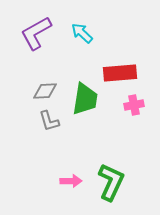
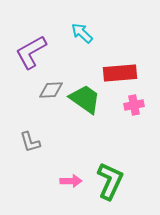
purple L-shape: moved 5 px left, 19 px down
gray diamond: moved 6 px right, 1 px up
green trapezoid: rotated 64 degrees counterclockwise
gray L-shape: moved 19 px left, 21 px down
green L-shape: moved 1 px left, 1 px up
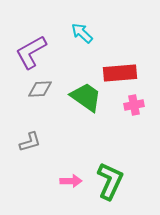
gray diamond: moved 11 px left, 1 px up
green trapezoid: moved 1 px right, 2 px up
gray L-shape: rotated 90 degrees counterclockwise
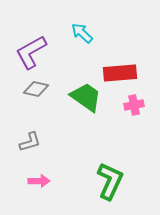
gray diamond: moved 4 px left; rotated 15 degrees clockwise
pink arrow: moved 32 px left
